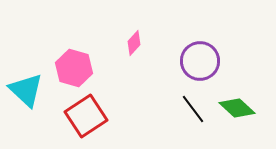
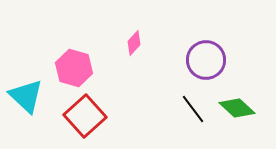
purple circle: moved 6 px right, 1 px up
cyan triangle: moved 6 px down
red square: moved 1 px left; rotated 9 degrees counterclockwise
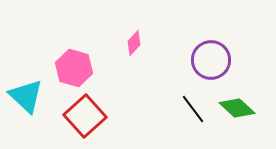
purple circle: moved 5 px right
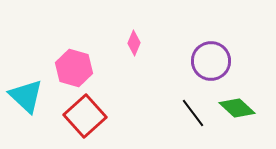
pink diamond: rotated 20 degrees counterclockwise
purple circle: moved 1 px down
black line: moved 4 px down
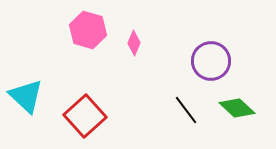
pink hexagon: moved 14 px right, 38 px up
black line: moved 7 px left, 3 px up
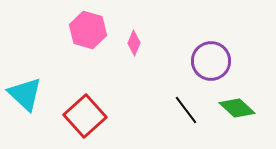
cyan triangle: moved 1 px left, 2 px up
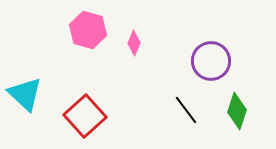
green diamond: moved 3 px down; rotated 66 degrees clockwise
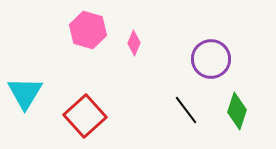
purple circle: moved 2 px up
cyan triangle: moved 1 px up; rotated 18 degrees clockwise
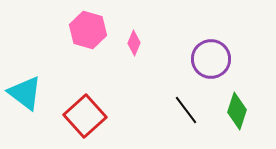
cyan triangle: rotated 24 degrees counterclockwise
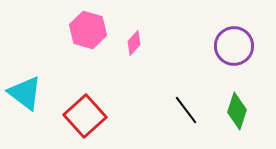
pink diamond: rotated 20 degrees clockwise
purple circle: moved 23 px right, 13 px up
